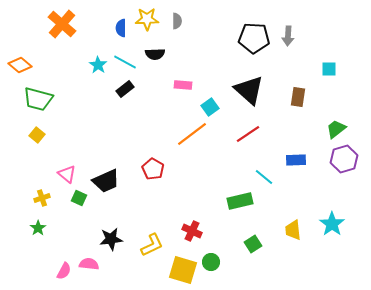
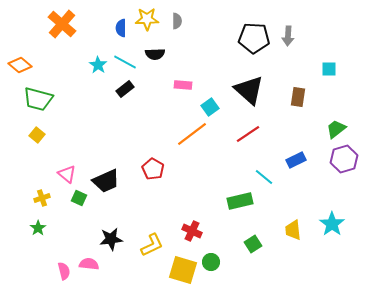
blue rectangle at (296, 160): rotated 24 degrees counterclockwise
pink semicircle at (64, 271): rotated 42 degrees counterclockwise
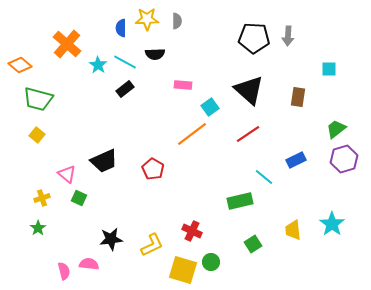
orange cross at (62, 24): moved 5 px right, 20 px down
black trapezoid at (106, 181): moved 2 px left, 20 px up
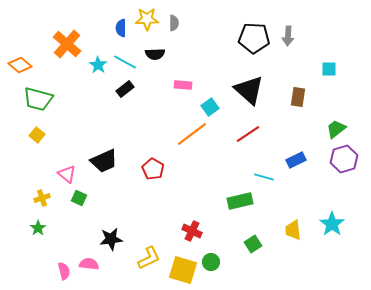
gray semicircle at (177, 21): moved 3 px left, 2 px down
cyan line at (264, 177): rotated 24 degrees counterclockwise
yellow L-shape at (152, 245): moved 3 px left, 13 px down
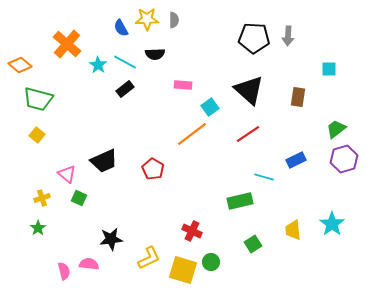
gray semicircle at (174, 23): moved 3 px up
blue semicircle at (121, 28): rotated 30 degrees counterclockwise
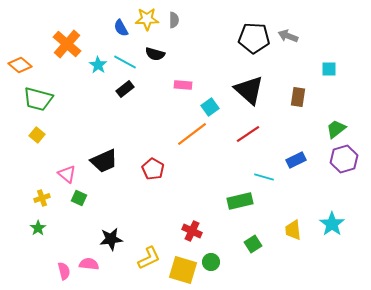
gray arrow at (288, 36): rotated 108 degrees clockwise
black semicircle at (155, 54): rotated 18 degrees clockwise
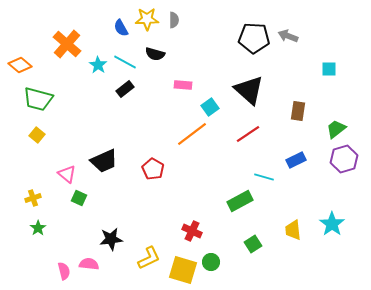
brown rectangle at (298, 97): moved 14 px down
yellow cross at (42, 198): moved 9 px left
green rectangle at (240, 201): rotated 15 degrees counterclockwise
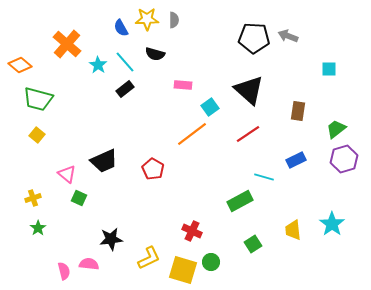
cyan line at (125, 62): rotated 20 degrees clockwise
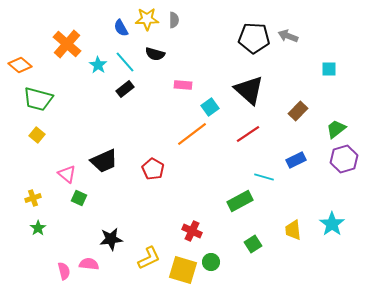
brown rectangle at (298, 111): rotated 36 degrees clockwise
